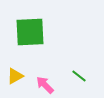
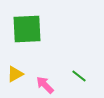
green square: moved 3 px left, 3 px up
yellow triangle: moved 2 px up
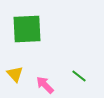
yellow triangle: rotated 42 degrees counterclockwise
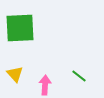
green square: moved 7 px left, 1 px up
pink arrow: rotated 48 degrees clockwise
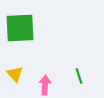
green line: rotated 35 degrees clockwise
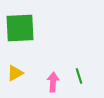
yellow triangle: moved 1 px up; rotated 42 degrees clockwise
pink arrow: moved 8 px right, 3 px up
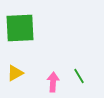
green line: rotated 14 degrees counterclockwise
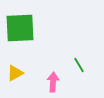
green line: moved 11 px up
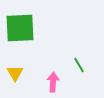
yellow triangle: rotated 30 degrees counterclockwise
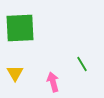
green line: moved 3 px right, 1 px up
pink arrow: rotated 18 degrees counterclockwise
